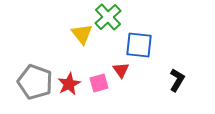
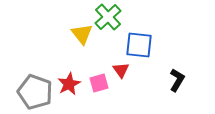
gray pentagon: moved 10 px down
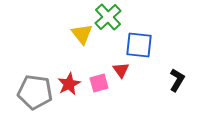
gray pentagon: rotated 12 degrees counterclockwise
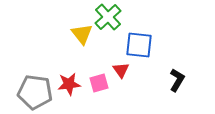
red star: rotated 20 degrees clockwise
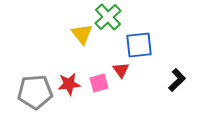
blue square: rotated 12 degrees counterclockwise
black L-shape: rotated 15 degrees clockwise
gray pentagon: rotated 12 degrees counterclockwise
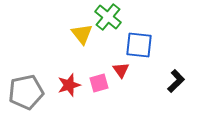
green cross: rotated 8 degrees counterclockwise
blue square: rotated 12 degrees clockwise
black L-shape: moved 1 px left, 1 px down
red star: moved 1 px down; rotated 10 degrees counterclockwise
gray pentagon: moved 9 px left; rotated 8 degrees counterclockwise
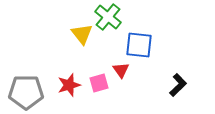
black L-shape: moved 2 px right, 4 px down
gray pentagon: rotated 12 degrees clockwise
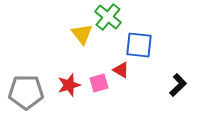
red triangle: rotated 24 degrees counterclockwise
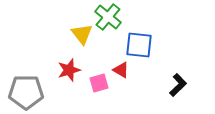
red star: moved 15 px up
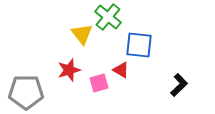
black L-shape: moved 1 px right
